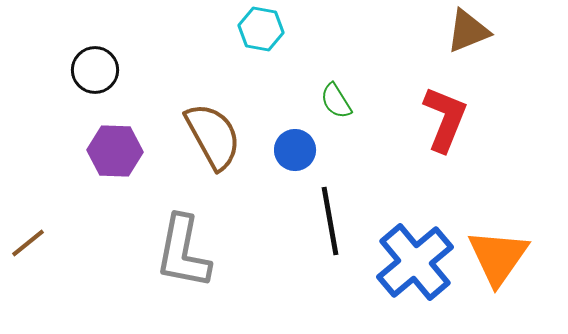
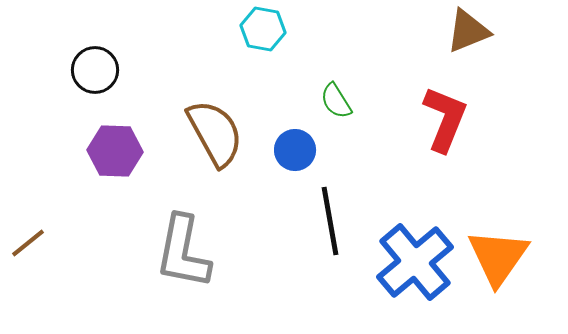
cyan hexagon: moved 2 px right
brown semicircle: moved 2 px right, 3 px up
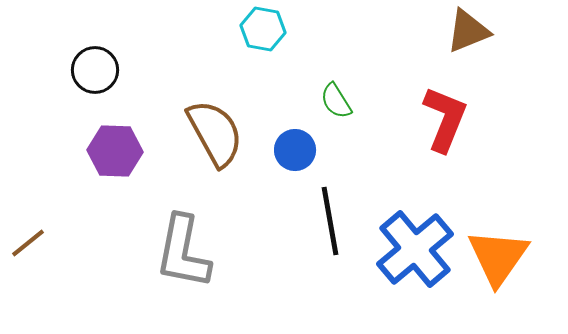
blue cross: moved 13 px up
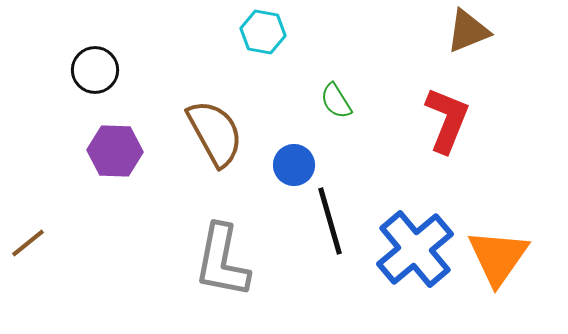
cyan hexagon: moved 3 px down
red L-shape: moved 2 px right, 1 px down
blue circle: moved 1 px left, 15 px down
black line: rotated 6 degrees counterclockwise
gray L-shape: moved 39 px right, 9 px down
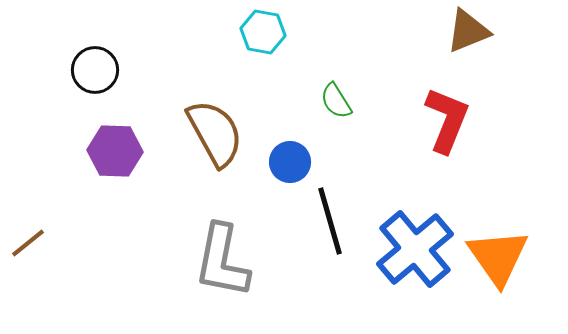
blue circle: moved 4 px left, 3 px up
orange triangle: rotated 10 degrees counterclockwise
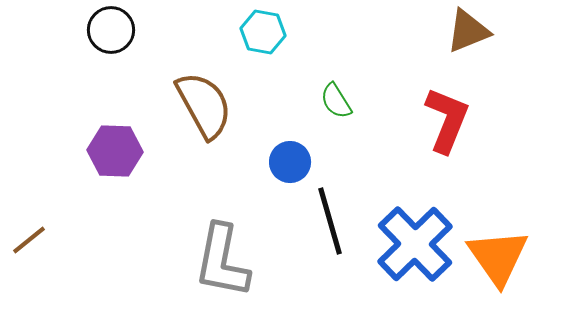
black circle: moved 16 px right, 40 px up
brown semicircle: moved 11 px left, 28 px up
brown line: moved 1 px right, 3 px up
blue cross: moved 5 px up; rotated 4 degrees counterclockwise
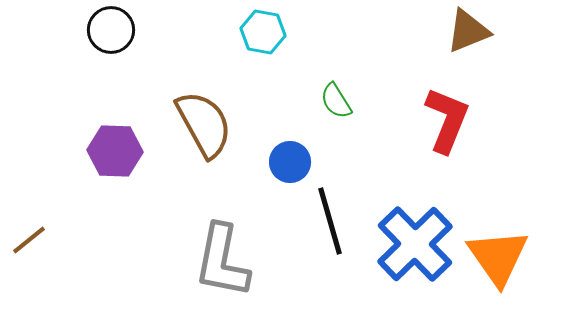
brown semicircle: moved 19 px down
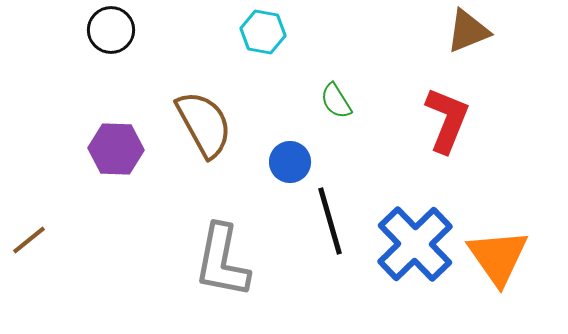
purple hexagon: moved 1 px right, 2 px up
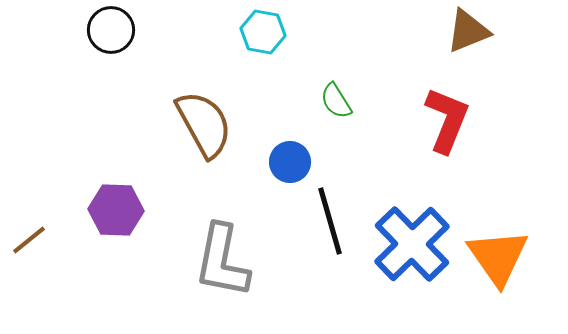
purple hexagon: moved 61 px down
blue cross: moved 3 px left
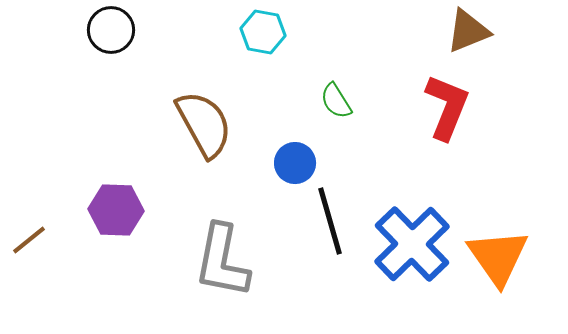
red L-shape: moved 13 px up
blue circle: moved 5 px right, 1 px down
